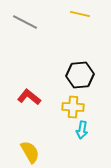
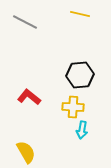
yellow semicircle: moved 4 px left
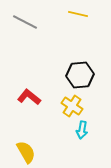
yellow line: moved 2 px left
yellow cross: moved 1 px left, 1 px up; rotated 30 degrees clockwise
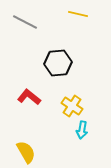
black hexagon: moved 22 px left, 12 px up
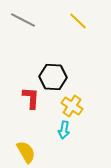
yellow line: moved 7 px down; rotated 30 degrees clockwise
gray line: moved 2 px left, 2 px up
black hexagon: moved 5 px left, 14 px down; rotated 8 degrees clockwise
red L-shape: moved 2 px right, 1 px down; rotated 55 degrees clockwise
cyan arrow: moved 18 px left
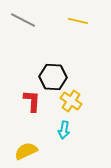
yellow line: rotated 30 degrees counterclockwise
red L-shape: moved 1 px right, 3 px down
yellow cross: moved 1 px left, 5 px up
yellow semicircle: moved 1 px up; rotated 85 degrees counterclockwise
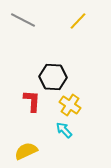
yellow line: rotated 60 degrees counterclockwise
yellow cross: moved 1 px left, 4 px down
cyan arrow: rotated 126 degrees clockwise
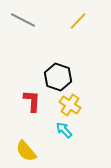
black hexagon: moved 5 px right; rotated 16 degrees clockwise
yellow semicircle: rotated 105 degrees counterclockwise
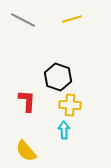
yellow line: moved 6 px left, 2 px up; rotated 30 degrees clockwise
red L-shape: moved 5 px left
yellow cross: rotated 30 degrees counterclockwise
cyan arrow: rotated 42 degrees clockwise
